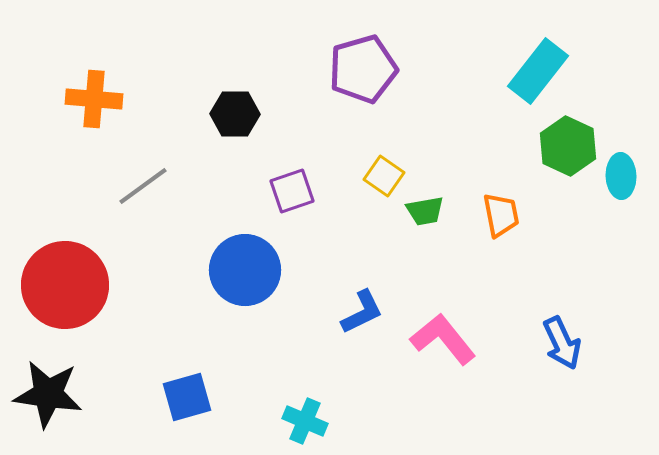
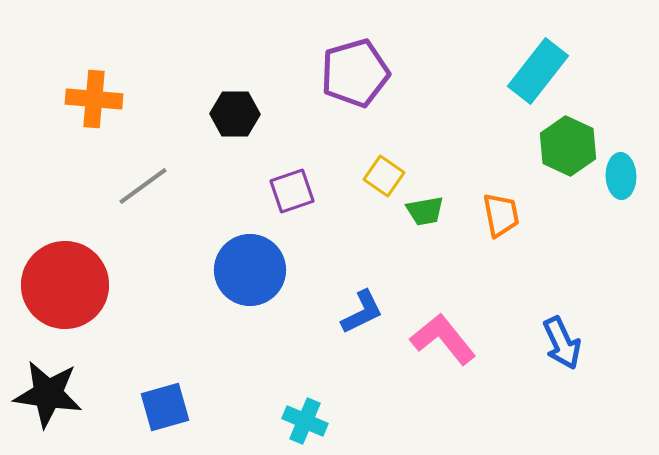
purple pentagon: moved 8 px left, 4 px down
blue circle: moved 5 px right
blue square: moved 22 px left, 10 px down
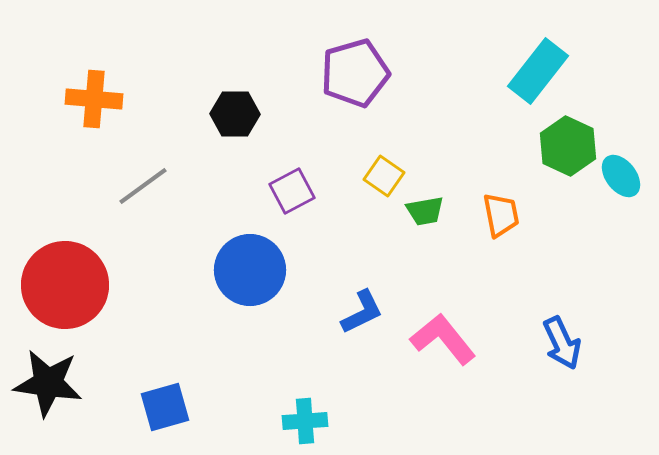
cyan ellipse: rotated 36 degrees counterclockwise
purple square: rotated 9 degrees counterclockwise
black star: moved 11 px up
cyan cross: rotated 27 degrees counterclockwise
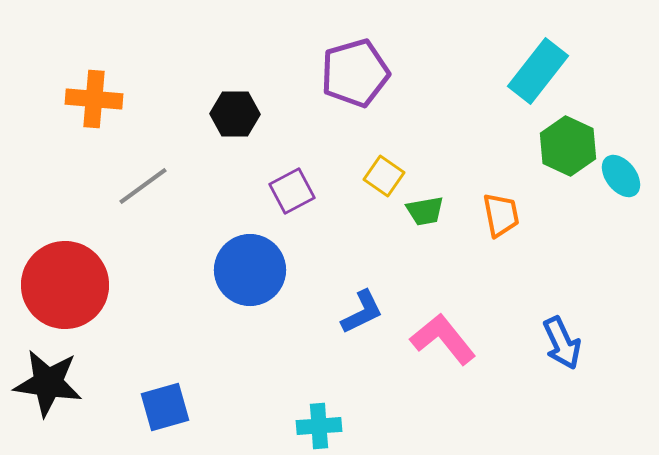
cyan cross: moved 14 px right, 5 px down
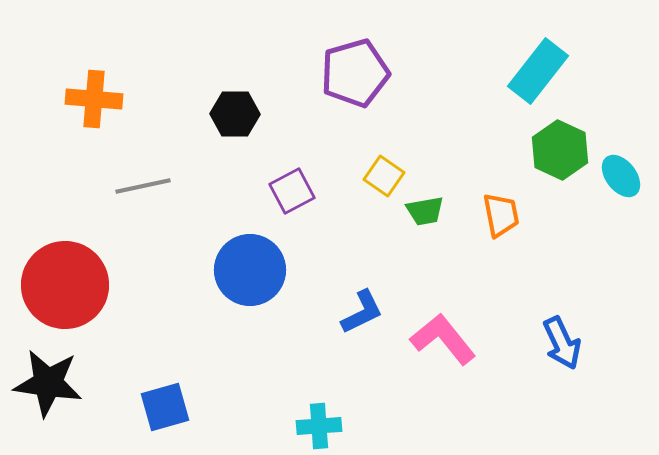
green hexagon: moved 8 px left, 4 px down
gray line: rotated 24 degrees clockwise
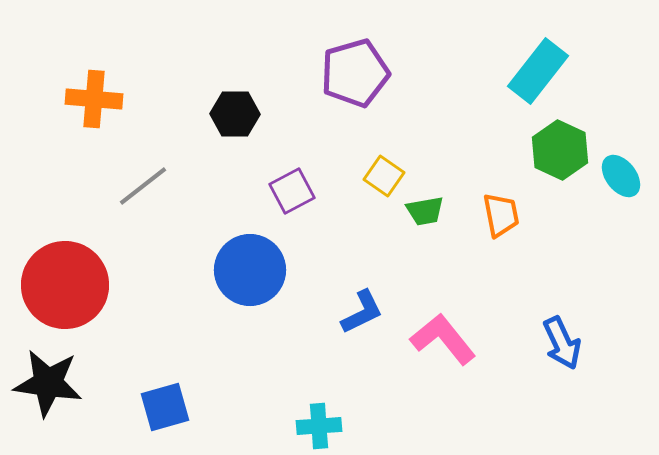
gray line: rotated 26 degrees counterclockwise
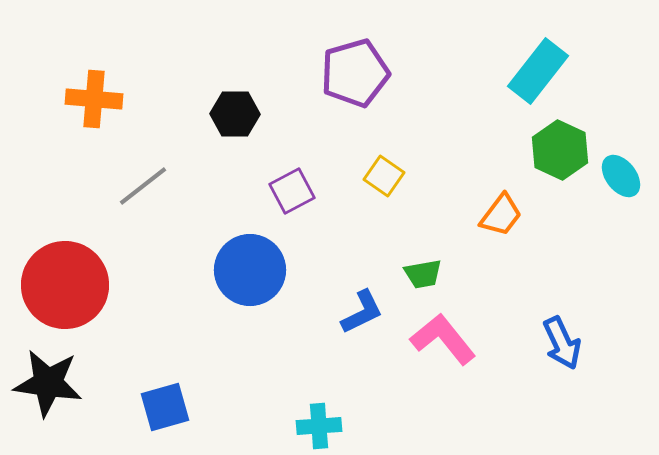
green trapezoid: moved 2 px left, 63 px down
orange trapezoid: rotated 48 degrees clockwise
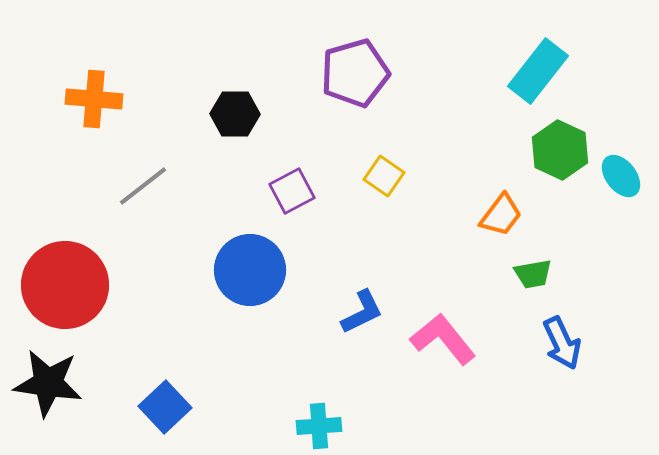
green trapezoid: moved 110 px right
blue square: rotated 27 degrees counterclockwise
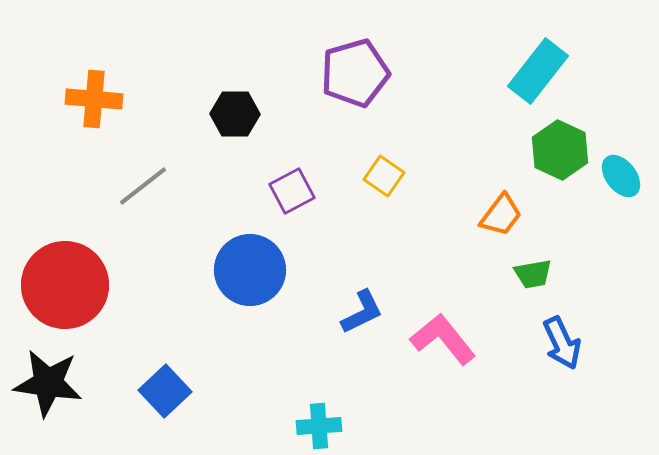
blue square: moved 16 px up
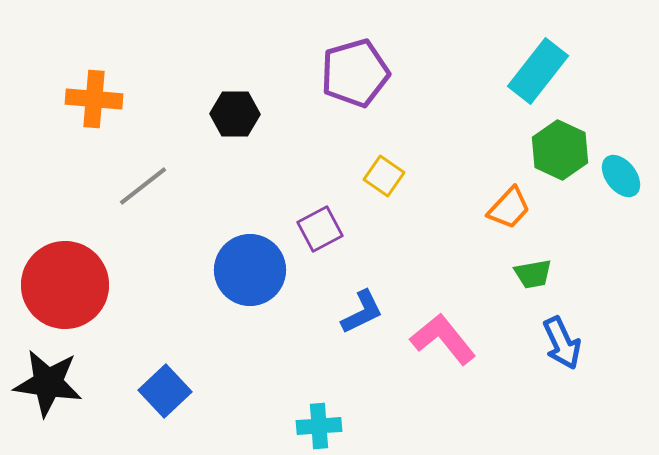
purple square: moved 28 px right, 38 px down
orange trapezoid: moved 8 px right, 7 px up; rotated 6 degrees clockwise
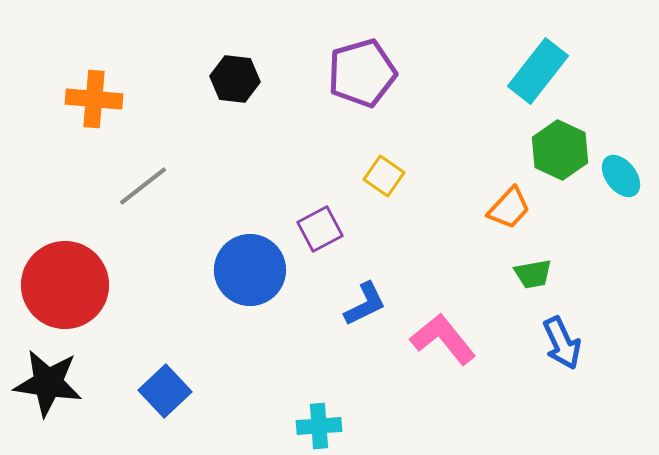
purple pentagon: moved 7 px right
black hexagon: moved 35 px up; rotated 6 degrees clockwise
blue L-shape: moved 3 px right, 8 px up
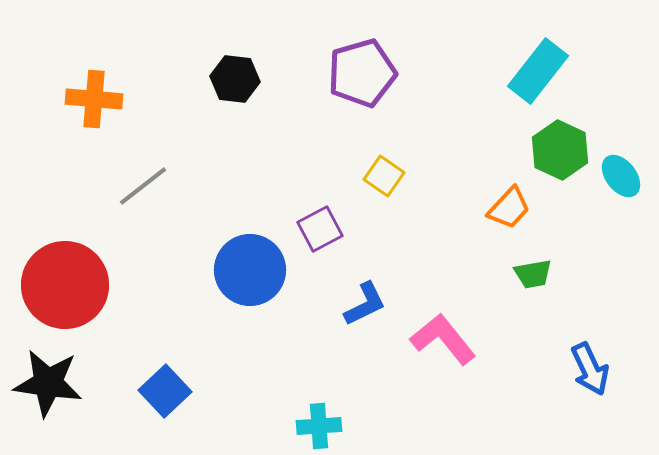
blue arrow: moved 28 px right, 26 px down
